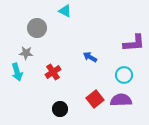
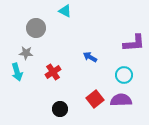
gray circle: moved 1 px left
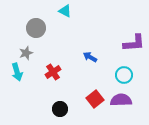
gray star: rotated 24 degrees counterclockwise
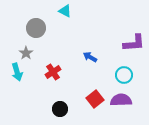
gray star: rotated 16 degrees counterclockwise
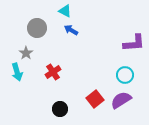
gray circle: moved 1 px right
blue arrow: moved 19 px left, 27 px up
cyan circle: moved 1 px right
purple semicircle: rotated 30 degrees counterclockwise
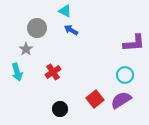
gray star: moved 4 px up
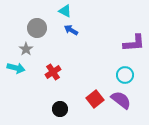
cyan arrow: moved 1 px left, 4 px up; rotated 60 degrees counterclockwise
purple semicircle: rotated 70 degrees clockwise
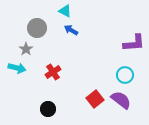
cyan arrow: moved 1 px right
black circle: moved 12 px left
